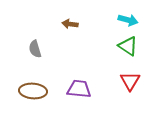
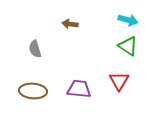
red triangle: moved 11 px left
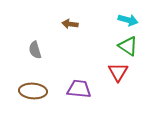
gray semicircle: moved 1 px down
red triangle: moved 1 px left, 9 px up
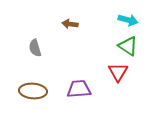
gray semicircle: moved 2 px up
purple trapezoid: rotated 10 degrees counterclockwise
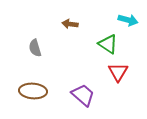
green triangle: moved 20 px left, 2 px up
purple trapezoid: moved 4 px right, 6 px down; rotated 45 degrees clockwise
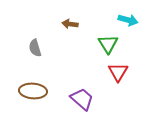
green triangle: rotated 25 degrees clockwise
purple trapezoid: moved 1 px left, 4 px down
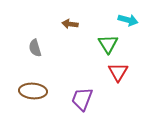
purple trapezoid: rotated 110 degrees counterclockwise
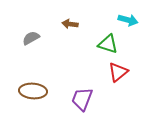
green triangle: rotated 40 degrees counterclockwise
gray semicircle: moved 4 px left, 10 px up; rotated 78 degrees clockwise
red triangle: rotated 20 degrees clockwise
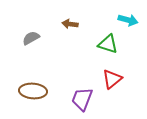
red triangle: moved 6 px left, 7 px down
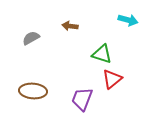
brown arrow: moved 2 px down
green triangle: moved 6 px left, 10 px down
